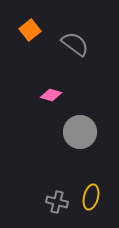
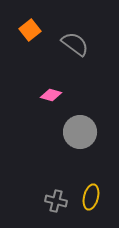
gray cross: moved 1 px left, 1 px up
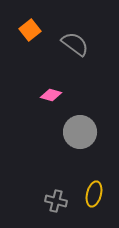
yellow ellipse: moved 3 px right, 3 px up
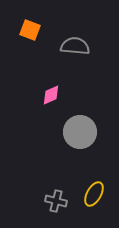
orange square: rotated 30 degrees counterclockwise
gray semicircle: moved 2 px down; rotated 32 degrees counterclockwise
pink diamond: rotated 40 degrees counterclockwise
yellow ellipse: rotated 15 degrees clockwise
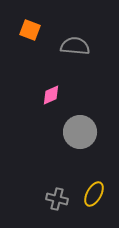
gray cross: moved 1 px right, 2 px up
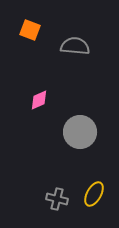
pink diamond: moved 12 px left, 5 px down
